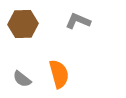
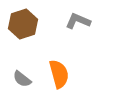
brown hexagon: rotated 16 degrees counterclockwise
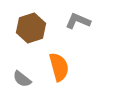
brown hexagon: moved 8 px right, 4 px down
orange semicircle: moved 7 px up
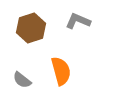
orange semicircle: moved 2 px right, 4 px down
gray semicircle: moved 1 px down
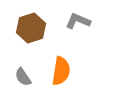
orange semicircle: rotated 24 degrees clockwise
gray semicircle: moved 1 px right, 3 px up; rotated 18 degrees clockwise
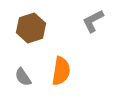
gray L-shape: moved 15 px right; rotated 50 degrees counterclockwise
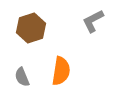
gray semicircle: moved 1 px left; rotated 12 degrees clockwise
